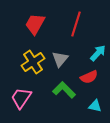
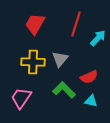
cyan arrow: moved 15 px up
yellow cross: rotated 35 degrees clockwise
cyan triangle: moved 4 px left, 5 px up
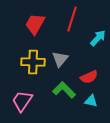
red line: moved 4 px left, 5 px up
pink trapezoid: moved 1 px right, 3 px down
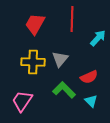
red line: rotated 15 degrees counterclockwise
cyan triangle: rotated 32 degrees clockwise
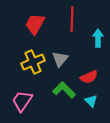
cyan arrow: rotated 42 degrees counterclockwise
yellow cross: rotated 25 degrees counterclockwise
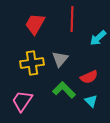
cyan arrow: rotated 132 degrees counterclockwise
yellow cross: moved 1 px left, 1 px down; rotated 15 degrees clockwise
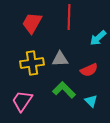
red line: moved 3 px left, 2 px up
red trapezoid: moved 3 px left, 1 px up
gray triangle: rotated 48 degrees clockwise
red semicircle: moved 7 px up
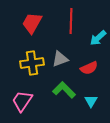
red line: moved 2 px right, 4 px down
gray triangle: rotated 18 degrees counterclockwise
red semicircle: moved 2 px up
cyan triangle: rotated 16 degrees clockwise
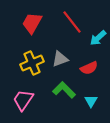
red line: moved 1 px right, 1 px down; rotated 40 degrees counterclockwise
yellow cross: rotated 15 degrees counterclockwise
pink trapezoid: moved 1 px right, 1 px up
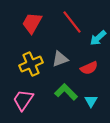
yellow cross: moved 1 px left, 1 px down
green L-shape: moved 2 px right, 2 px down
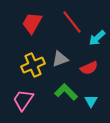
cyan arrow: moved 1 px left
yellow cross: moved 2 px right, 1 px down
